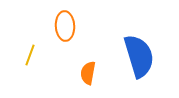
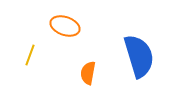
orange ellipse: rotated 68 degrees counterclockwise
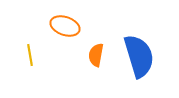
yellow line: rotated 30 degrees counterclockwise
orange semicircle: moved 8 px right, 18 px up
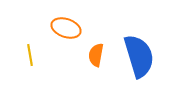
orange ellipse: moved 1 px right, 2 px down
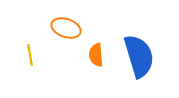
orange semicircle: rotated 15 degrees counterclockwise
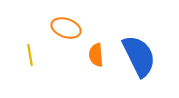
blue semicircle: rotated 9 degrees counterclockwise
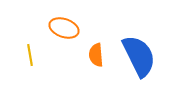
orange ellipse: moved 2 px left
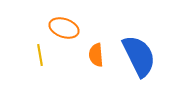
yellow line: moved 10 px right
